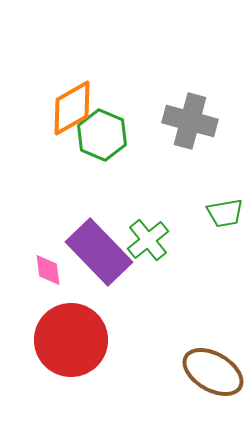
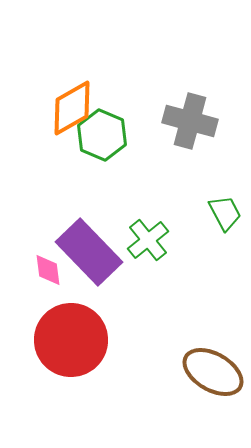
green trapezoid: rotated 108 degrees counterclockwise
purple rectangle: moved 10 px left
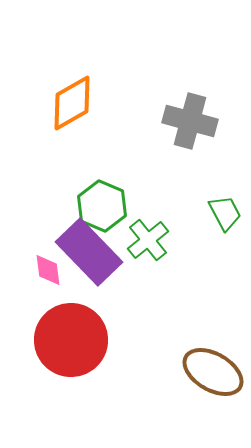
orange diamond: moved 5 px up
green hexagon: moved 71 px down
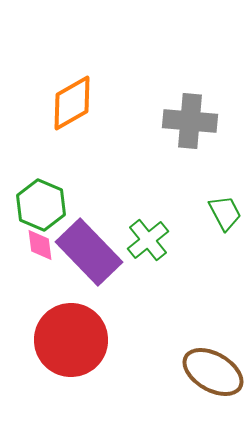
gray cross: rotated 10 degrees counterclockwise
green hexagon: moved 61 px left, 1 px up
pink diamond: moved 8 px left, 25 px up
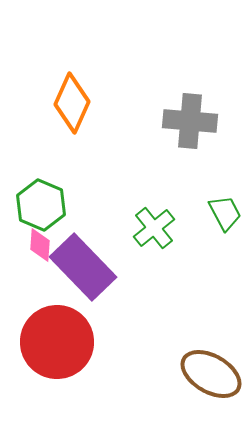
orange diamond: rotated 36 degrees counterclockwise
green cross: moved 6 px right, 12 px up
pink diamond: rotated 12 degrees clockwise
purple rectangle: moved 6 px left, 15 px down
red circle: moved 14 px left, 2 px down
brown ellipse: moved 2 px left, 2 px down
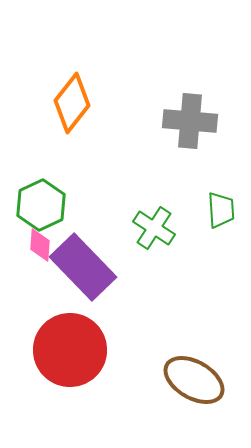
orange diamond: rotated 14 degrees clockwise
green hexagon: rotated 12 degrees clockwise
green trapezoid: moved 4 px left, 3 px up; rotated 24 degrees clockwise
green cross: rotated 18 degrees counterclockwise
red circle: moved 13 px right, 8 px down
brown ellipse: moved 17 px left, 6 px down
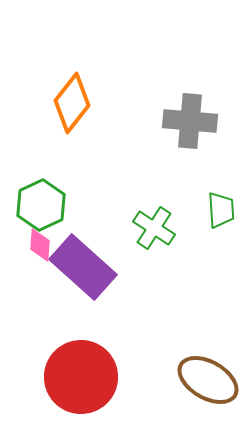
purple rectangle: rotated 4 degrees counterclockwise
red circle: moved 11 px right, 27 px down
brown ellipse: moved 14 px right
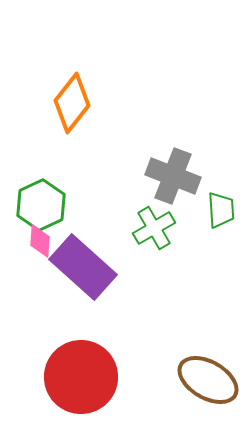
gray cross: moved 17 px left, 55 px down; rotated 16 degrees clockwise
green cross: rotated 27 degrees clockwise
pink diamond: moved 4 px up
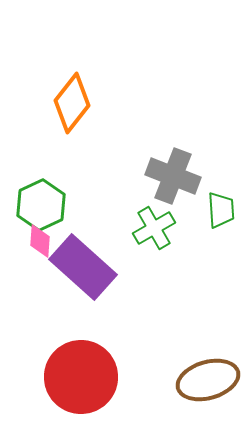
brown ellipse: rotated 46 degrees counterclockwise
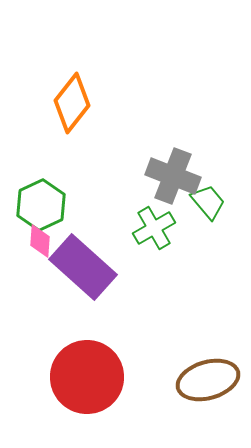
green trapezoid: moved 13 px left, 8 px up; rotated 36 degrees counterclockwise
red circle: moved 6 px right
